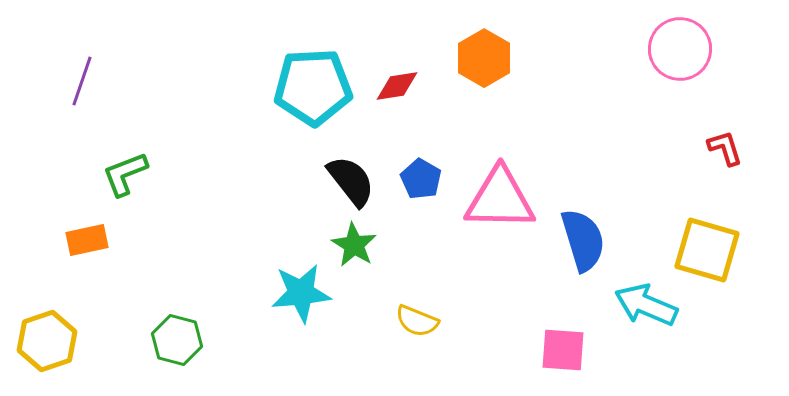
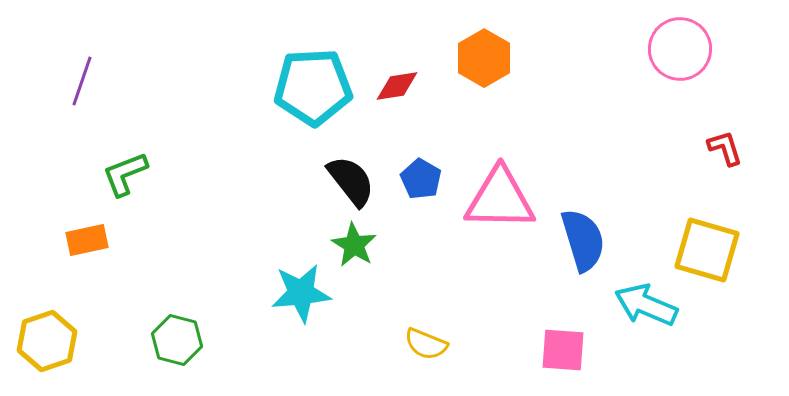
yellow semicircle: moved 9 px right, 23 px down
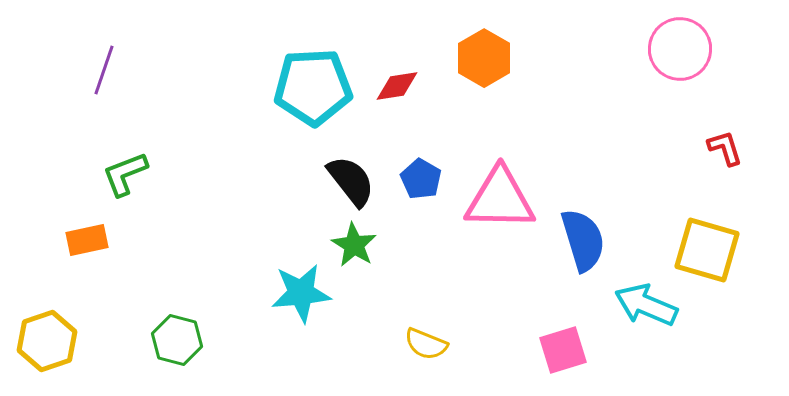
purple line: moved 22 px right, 11 px up
pink square: rotated 21 degrees counterclockwise
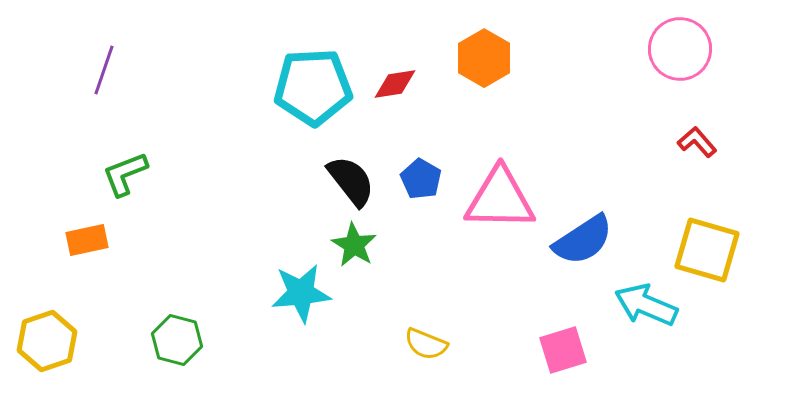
red diamond: moved 2 px left, 2 px up
red L-shape: moved 28 px left, 6 px up; rotated 24 degrees counterclockwise
blue semicircle: rotated 74 degrees clockwise
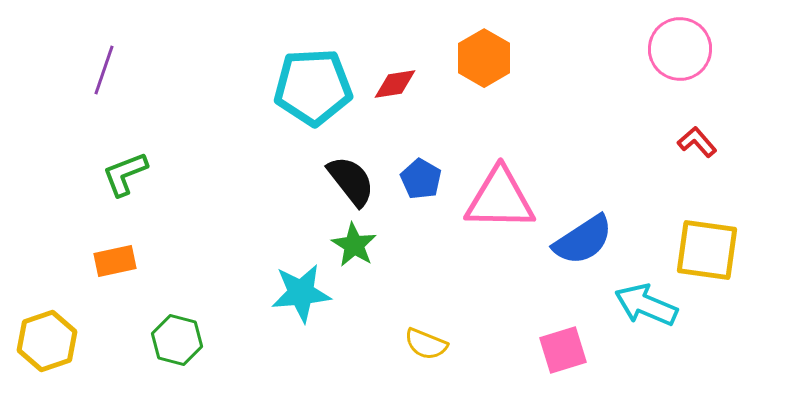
orange rectangle: moved 28 px right, 21 px down
yellow square: rotated 8 degrees counterclockwise
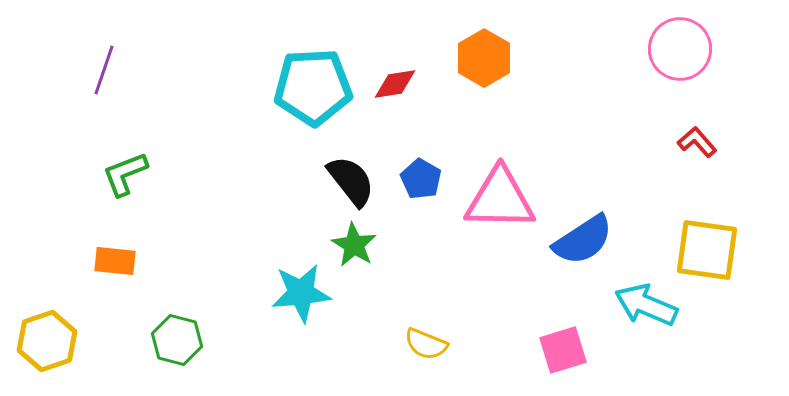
orange rectangle: rotated 18 degrees clockwise
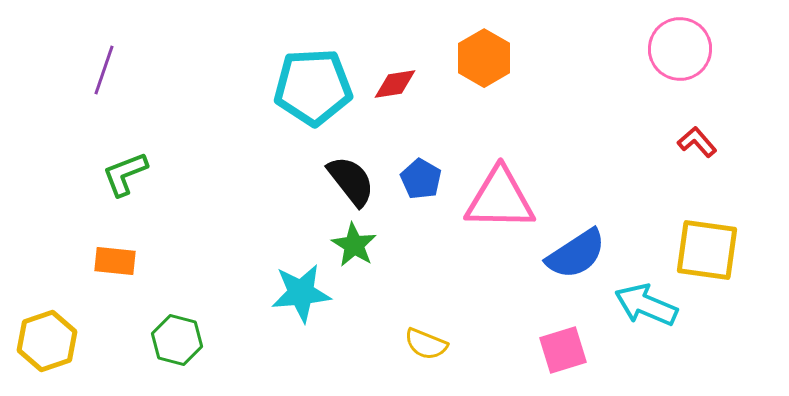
blue semicircle: moved 7 px left, 14 px down
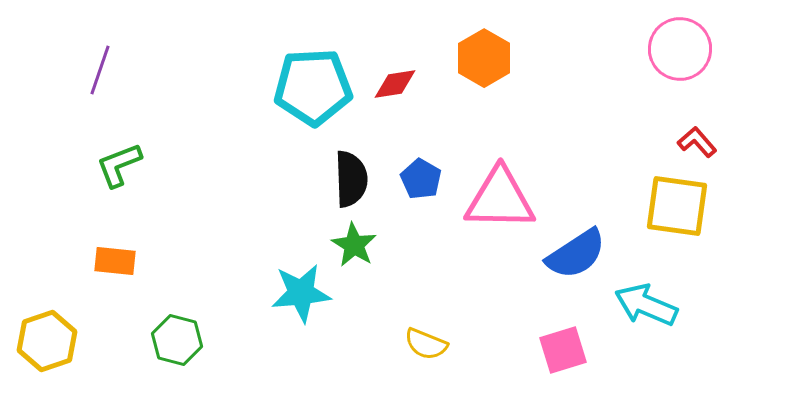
purple line: moved 4 px left
green L-shape: moved 6 px left, 9 px up
black semicircle: moved 2 px up; rotated 36 degrees clockwise
yellow square: moved 30 px left, 44 px up
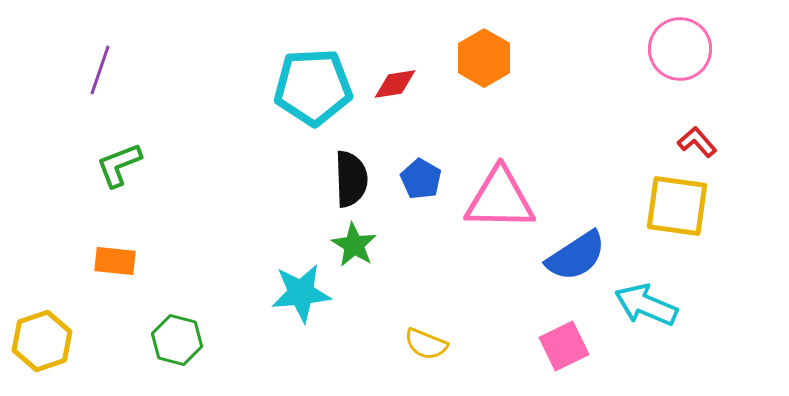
blue semicircle: moved 2 px down
yellow hexagon: moved 5 px left
pink square: moved 1 px right, 4 px up; rotated 9 degrees counterclockwise
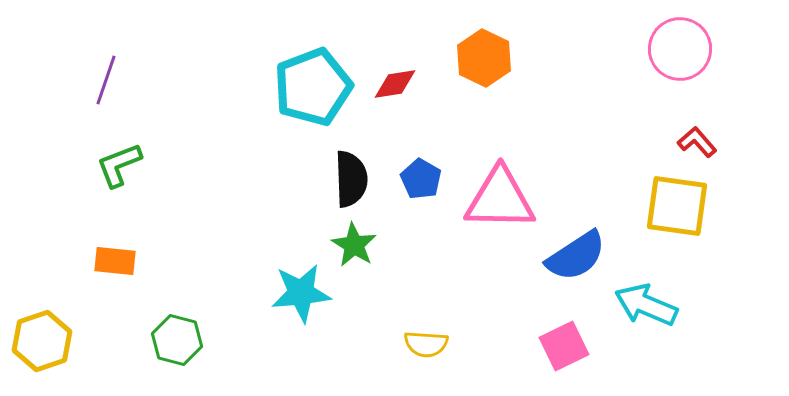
orange hexagon: rotated 4 degrees counterclockwise
purple line: moved 6 px right, 10 px down
cyan pentagon: rotated 18 degrees counterclockwise
yellow semicircle: rotated 18 degrees counterclockwise
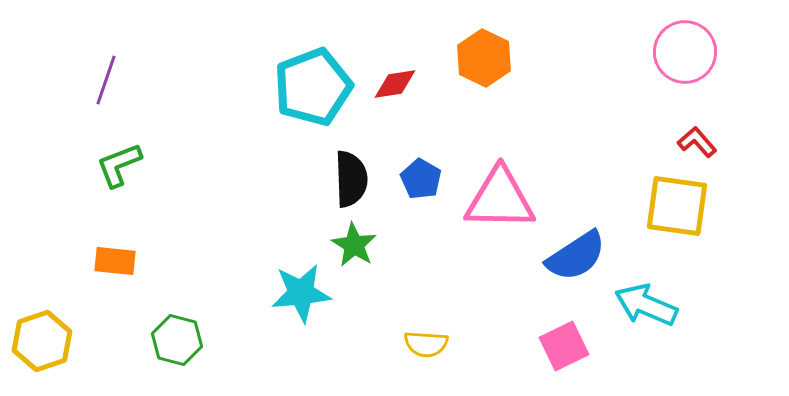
pink circle: moved 5 px right, 3 px down
